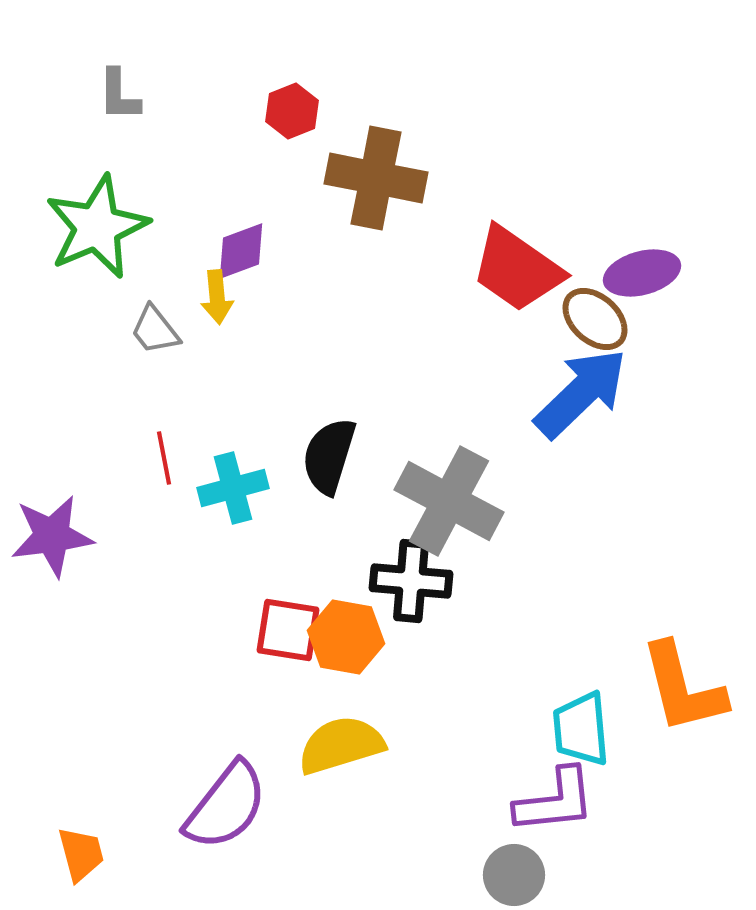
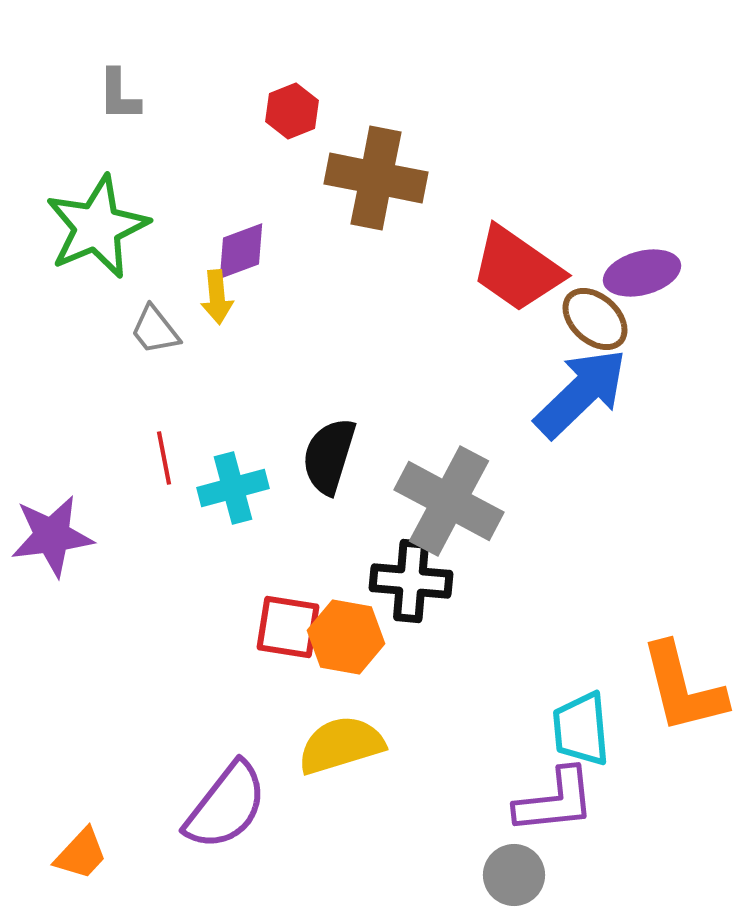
red square: moved 3 px up
orange trapezoid: rotated 58 degrees clockwise
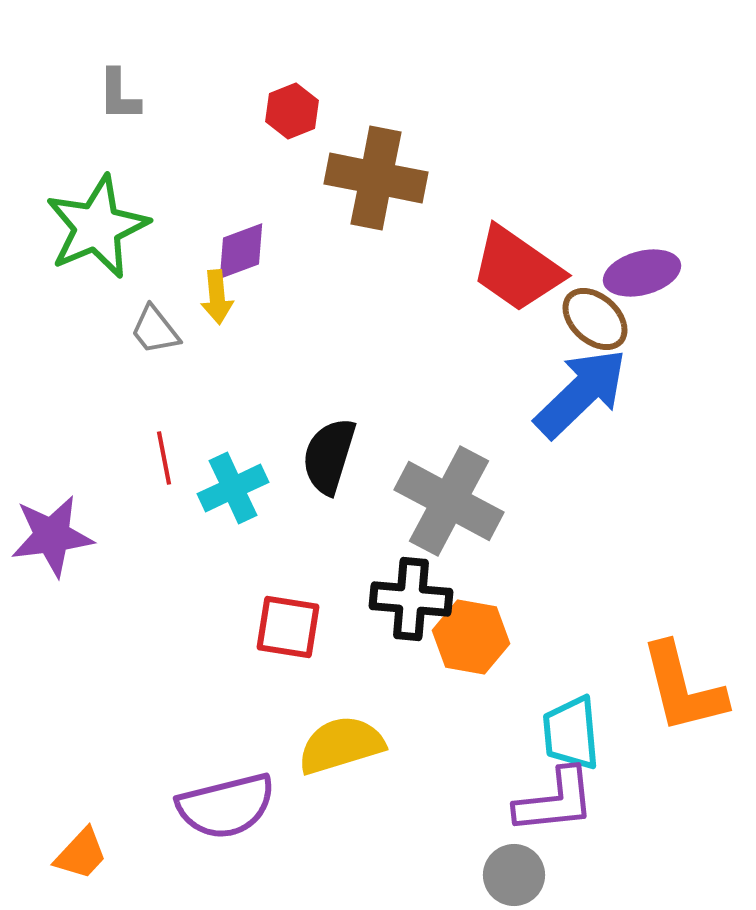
cyan cross: rotated 10 degrees counterclockwise
black cross: moved 18 px down
orange hexagon: moved 125 px right
cyan trapezoid: moved 10 px left, 4 px down
purple semicircle: rotated 38 degrees clockwise
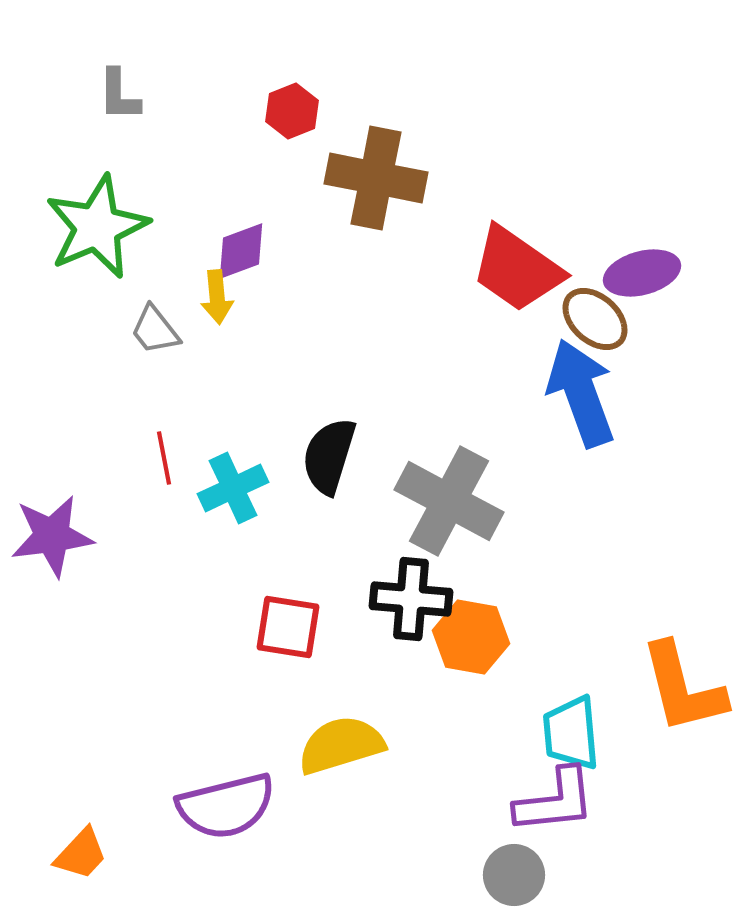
blue arrow: rotated 66 degrees counterclockwise
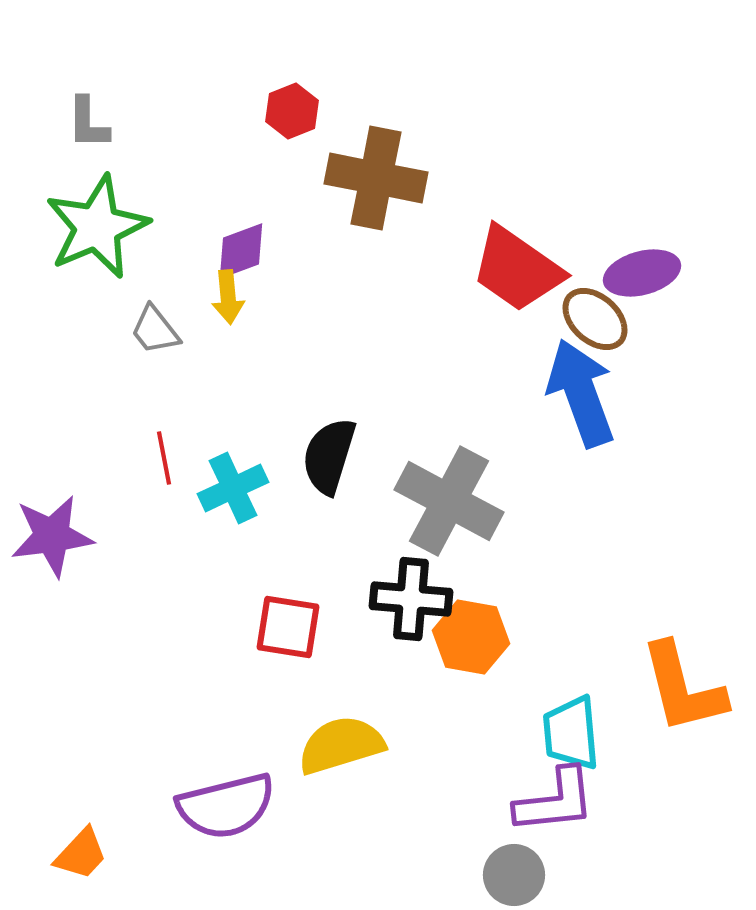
gray L-shape: moved 31 px left, 28 px down
yellow arrow: moved 11 px right
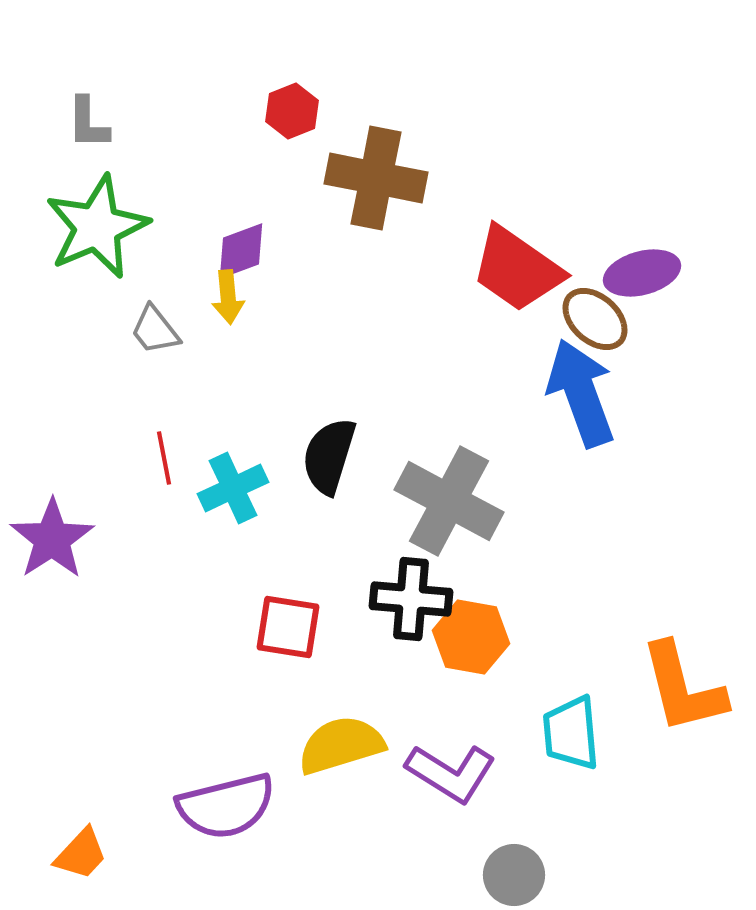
purple star: moved 3 px down; rotated 26 degrees counterclockwise
purple L-shape: moved 104 px left, 28 px up; rotated 38 degrees clockwise
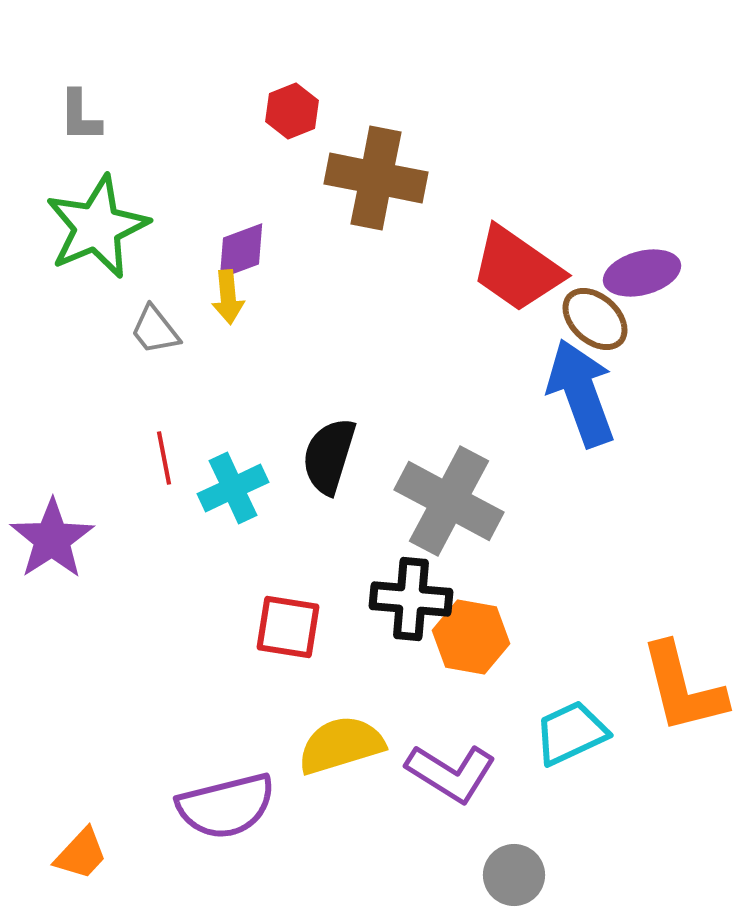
gray L-shape: moved 8 px left, 7 px up
cyan trapezoid: rotated 70 degrees clockwise
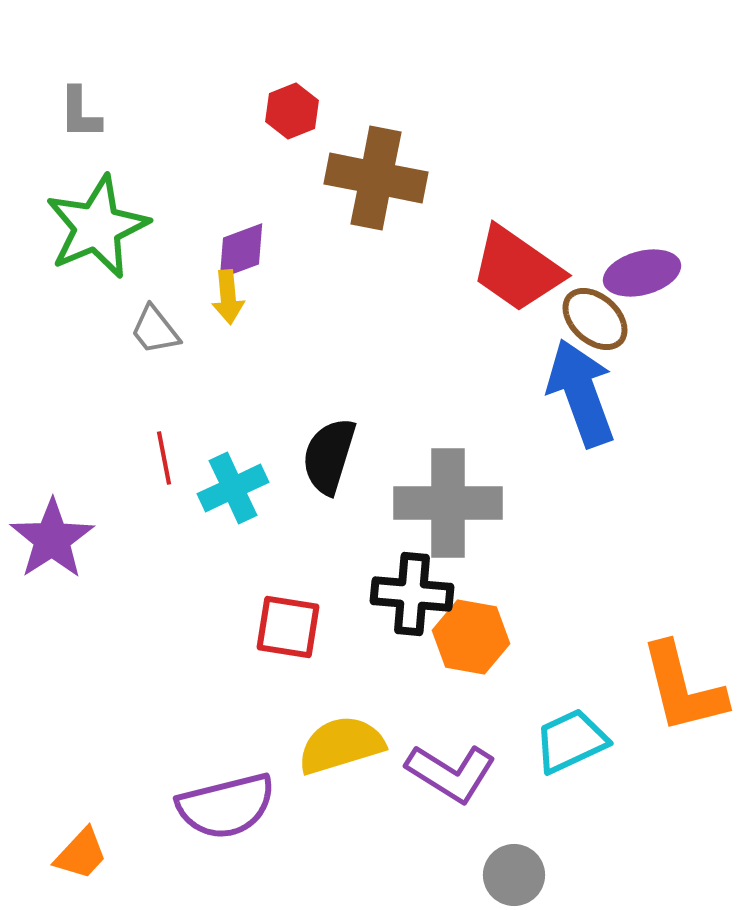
gray L-shape: moved 3 px up
gray cross: moved 1 px left, 2 px down; rotated 28 degrees counterclockwise
black cross: moved 1 px right, 5 px up
cyan trapezoid: moved 8 px down
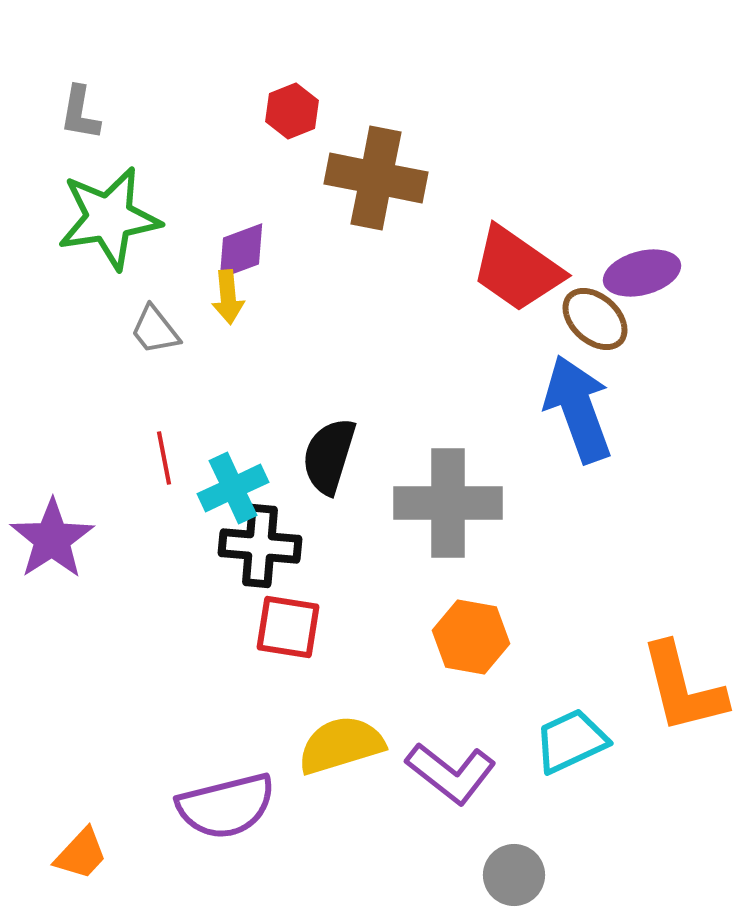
gray L-shape: rotated 10 degrees clockwise
green star: moved 12 px right, 9 px up; rotated 14 degrees clockwise
blue arrow: moved 3 px left, 16 px down
black cross: moved 152 px left, 48 px up
purple L-shape: rotated 6 degrees clockwise
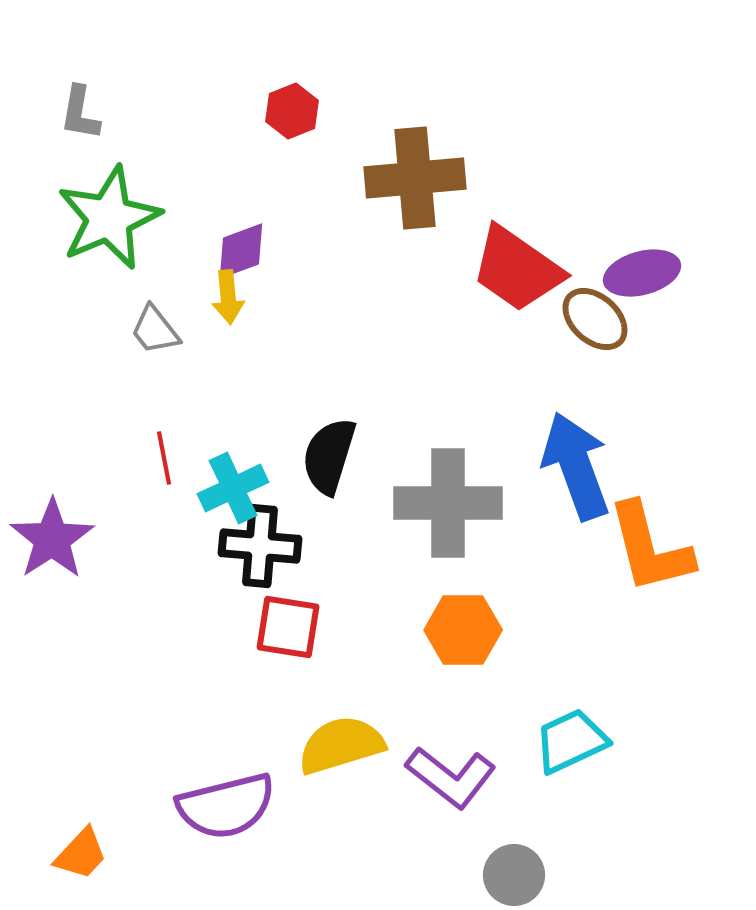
brown cross: moved 39 px right; rotated 16 degrees counterclockwise
green star: rotated 14 degrees counterclockwise
blue arrow: moved 2 px left, 57 px down
orange hexagon: moved 8 px left, 7 px up; rotated 10 degrees counterclockwise
orange L-shape: moved 33 px left, 140 px up
purple L-shape: moved 4 px down
